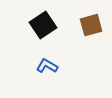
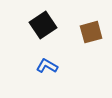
brown square: moved 7 px down
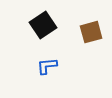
blue L-shape: rotated 35 degrees counterclockwise
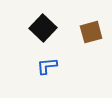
black square: moved 3 px down; rotated 12 degrees counterclockwise
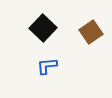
brown square: rotated 20 degrees counterclockwise
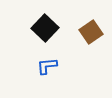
black square: moved 2 px right
